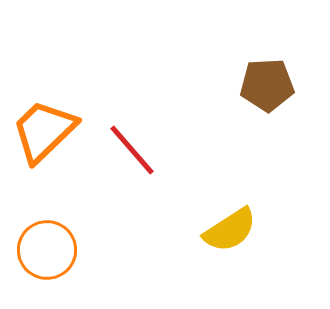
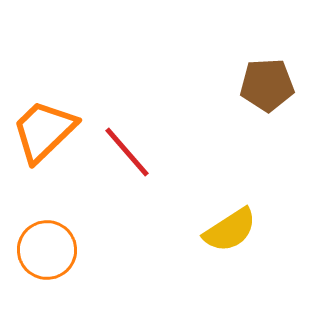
red line: moved 5 px left, 2 px down
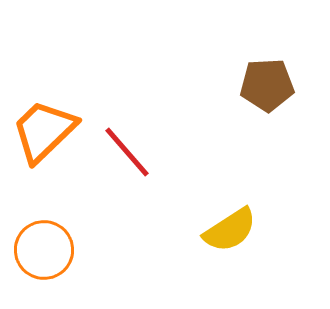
orange circle: moved 3 px left
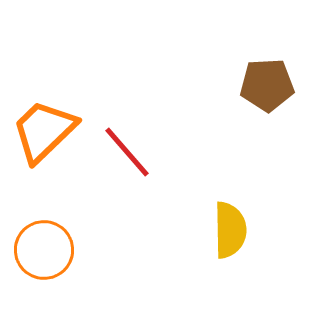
yellow semicircle: rotated 58 degrees counterclockwise
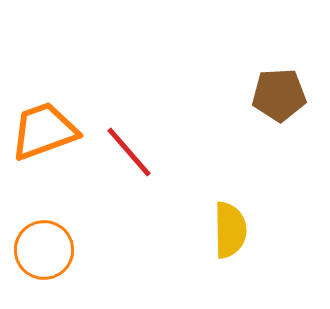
brown pentagon: moved 12 px right, 10 px down
orange trapezoid: rotated 24 degrees clockwise
red line: moved 2 px right
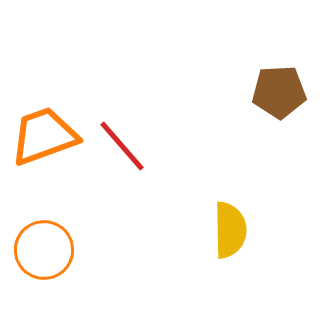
brown pentagon: moved 3 px up
orange trapezoid: moved 5 px down
red line: moved 7 px left, 6 px up
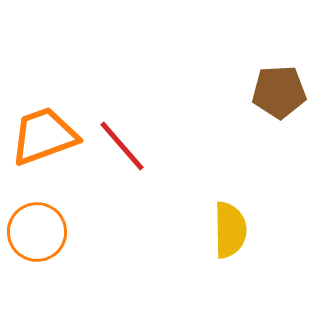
orange circle: moved 7 px left, 18 px up
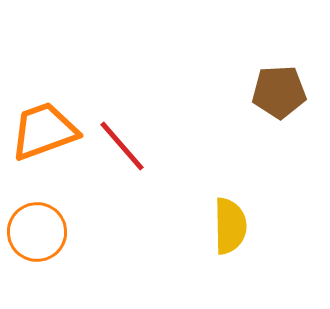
orange trapezoid: moved 5 px up
yellow semicircle: moved 4 px up
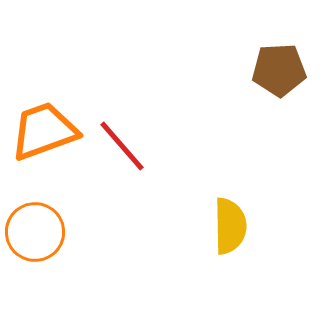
brown pentagon: moved 22 px up
orange circle: moved 2 px left
